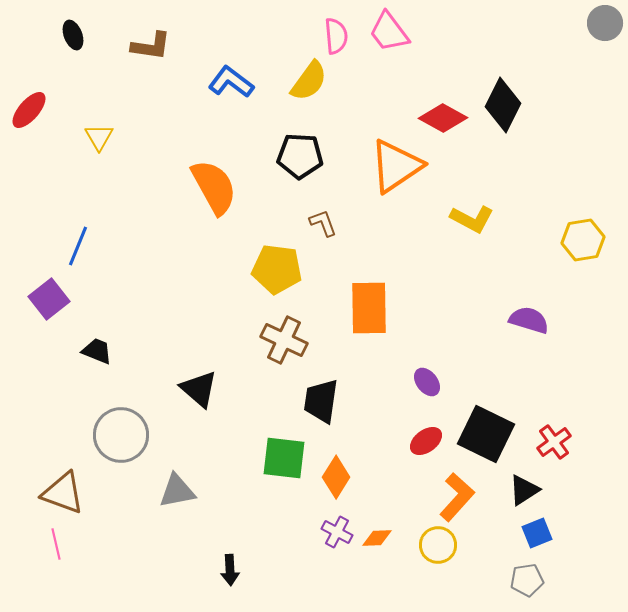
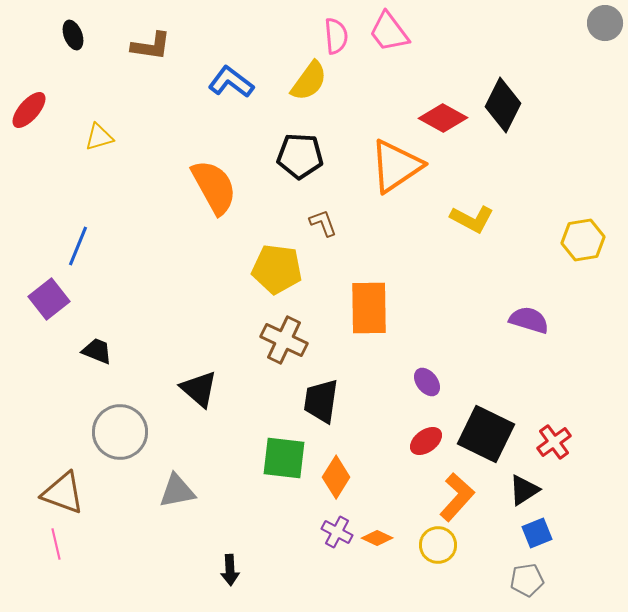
yellow triangle at (99, 137): rotated 44 degrees clockwise
gray circle at (121, 435): moved 1 px left, 3 px up
orange diamond at (377, 538): rotated 28 degrees clockwise
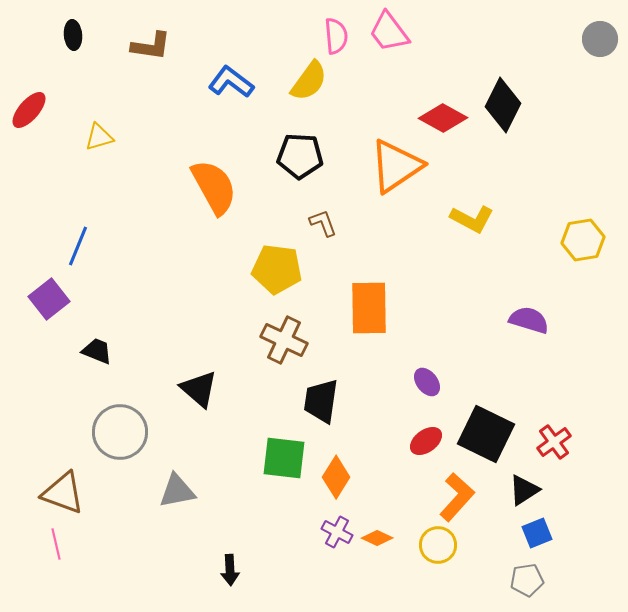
gray circle at (605, 23): moved 5 px left, 16 px down
black ellipse at (73, 35): rotated 16 degrees clockwise
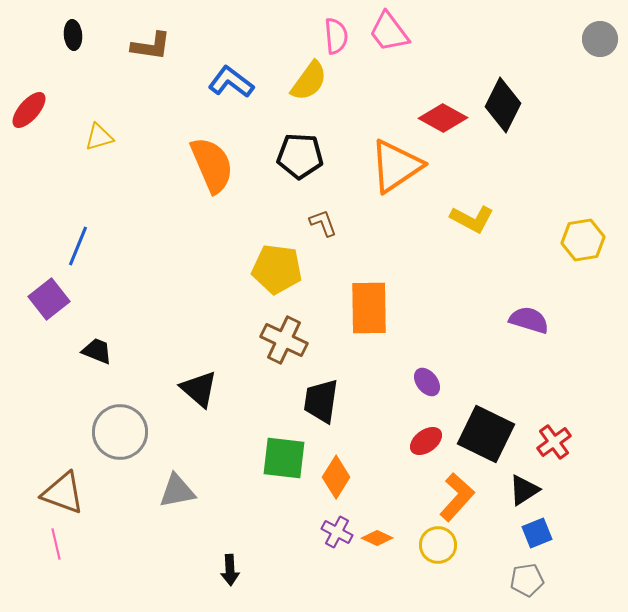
orange semicircle at (214, 187): moved 2 px left, 22 px up; rotated 6 degrees clockwise
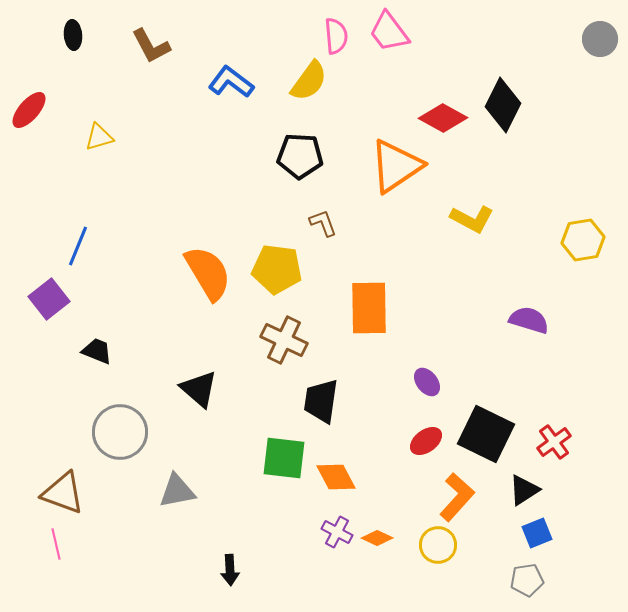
brown L-shape at (151, 46): rotated 54 degrees clockwise
orange semicircle at (212, 165): moved 4 px left, 108 px down; rotated 8 degrees counterclockwise
orange diamond at (336, 477): rotated 60 degrees counterclockwise
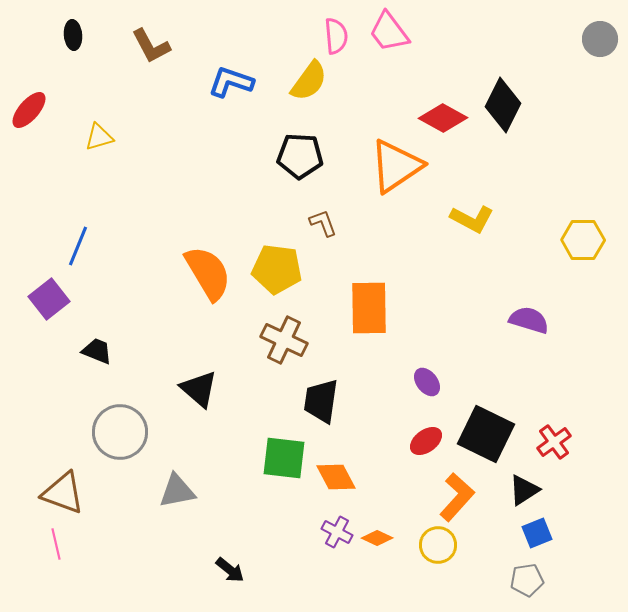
blue L-shape at (231, 82): rotated 18 degrees counterclockwise
yellow hexagon at (583, 240): rotated 9 degrees clockwise
black arrow at (230, 570): rotated 48 degrees counterclockwise
